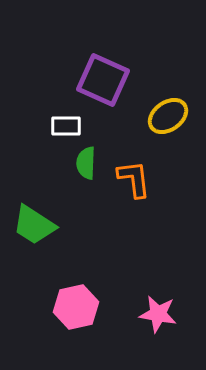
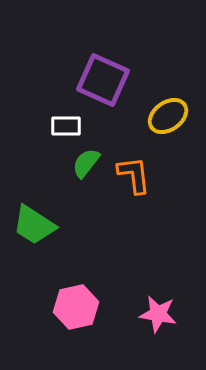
green semicircle: rotated 36 degrees clockwise
orange L-shape: moved 4 px up
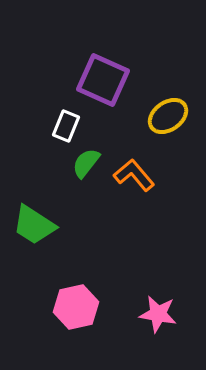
white rectangle: rotated 68 degrees counterclockwise
orange L-shape: rotated 33 degrees counterclockwise
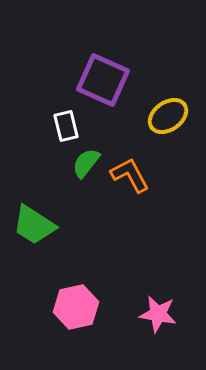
white rectangle: rotated 36 degrees counterclockwise
orange L-shape: moved 4 px left; rotated 12 degrees clockwise
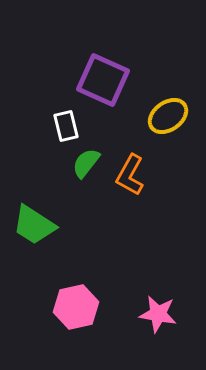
orange L-shape: rotated 123 degrees counterclockwise
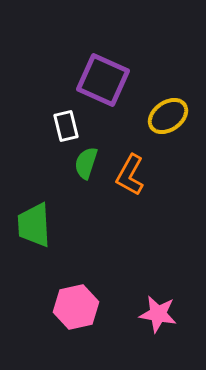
green semicircle: rotated 20 degrees counterclockwise
green trapezoid: rotated 54 degrees clockwise
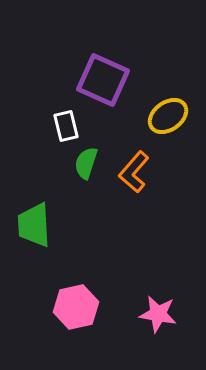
orange L-shape: moved 4 px right, 3 px up; rotated 12 degrees clockwise
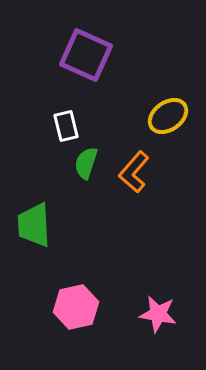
purple square: moved 17 px left, 25 px up
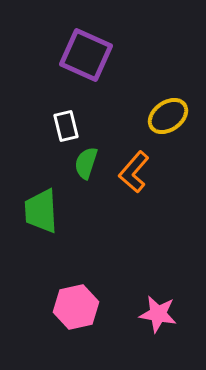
green trapezoid: moved 7 px right, 14 px up
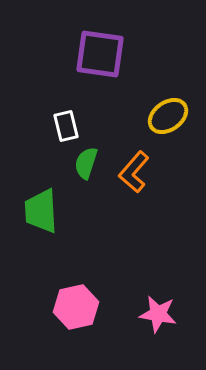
purple square: moved 14 px right, 1 px up; rotated 16 degrees counterclockwise
